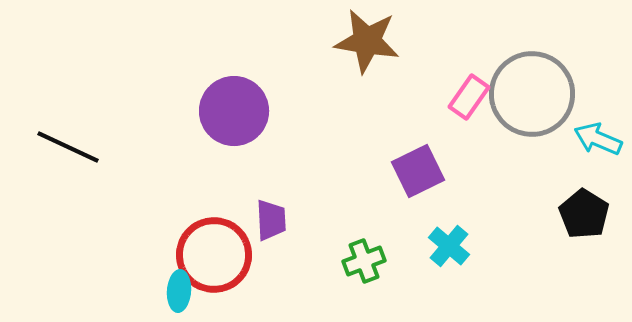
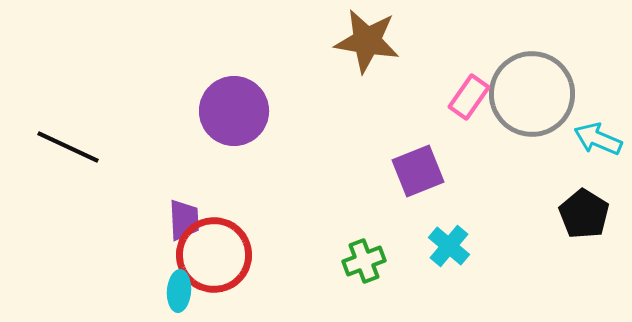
purple square: rotated 4 degrees clockwise
purple trapezoid: moved 87 px left
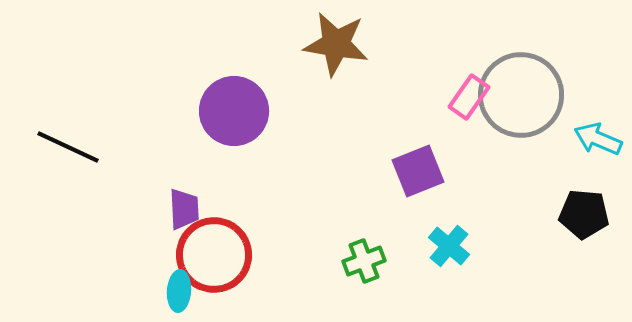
brown star: moved 31 px left, 3 px down
gray circle: moved 11 px left, 1 px down
black pentagon: rotated 27 degrees counterclockwise
purple trapezoid: moved 11 px up
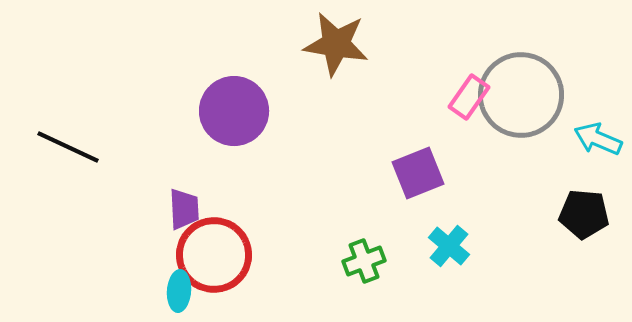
purple square: moved 2 px down
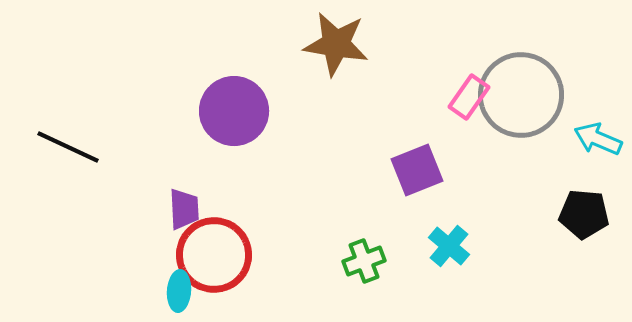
purple square: moved 1 px left, 3 px up
